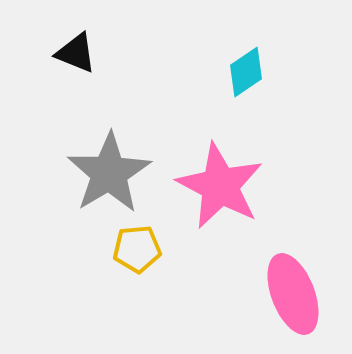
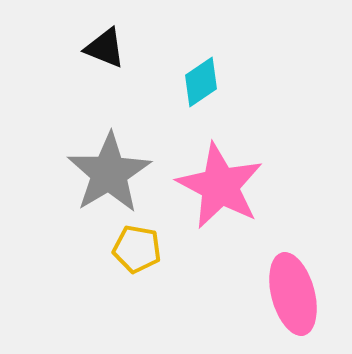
black triangle: moved 29 px right, 5 px up
cyan diamond: moved 45 px left, 10 px down
yellow pentagon: rotated 15 degrees clockwise
pink ellipse: rotated 6 degrees clockwise
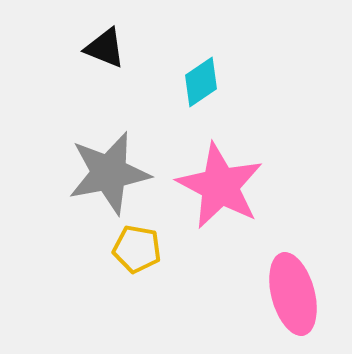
gray star: rotated 20 degrees clockwise
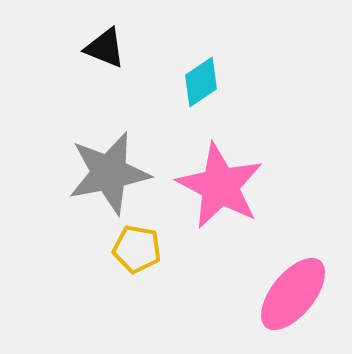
pink ellipse: rotated 54 degrees clockwise
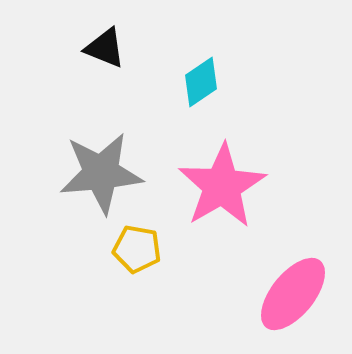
gray star: moved 8 px left; rotated 6 degrees clockwise
pink star: moved 2 px right; rotated 14 degrees clockwise
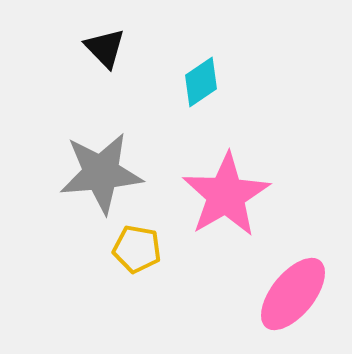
black triangle: rotated 24 degrees clockwise
pink star: moved 4 px right, 9 px down
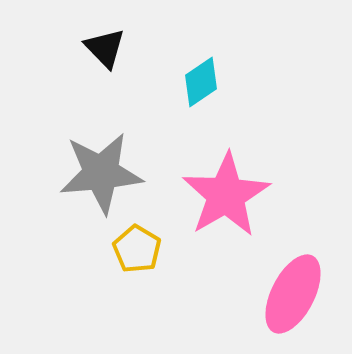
yellow pentagon: rotated 21 degrees clockwise
pink ellipse: rotated 12 degrees counterclockwise
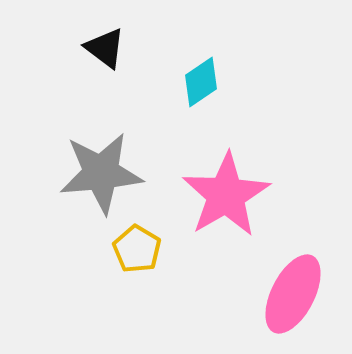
black triangle: rotated 9 degrees counterclockwise
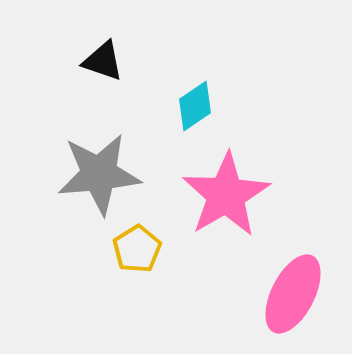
black triangle: moved 2 px left, 13 px down; rotated 18 degrees counterclockwise
cyan diamond: moved 6 px left, 24 px down
gray star: moved 2 px left, 1 px down
yellow pentagon: rotated 9 degrees clockwise
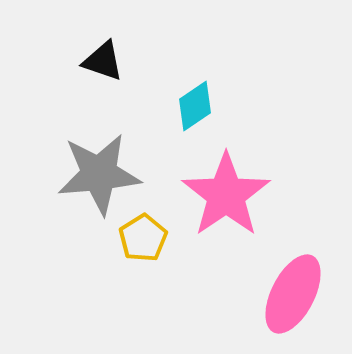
pink star: rotated 4 degrees counterclockwise
yellow pentagon: moved 6 px right, 11 px up
